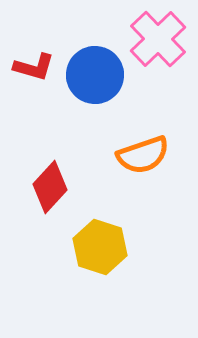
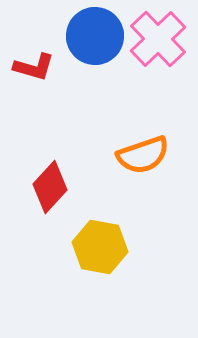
blue circle: moved 39 px up
yellow hexagon: rotated 8 degrees counterclockwise
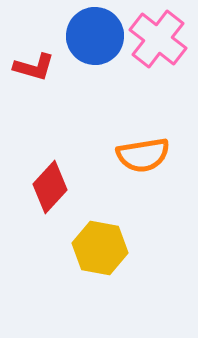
pink cross: rotated 8 degrees counterclockwise
orange semicircle: rotated 10 degrees clockwise
yellow hexagon: moved 1 px down
